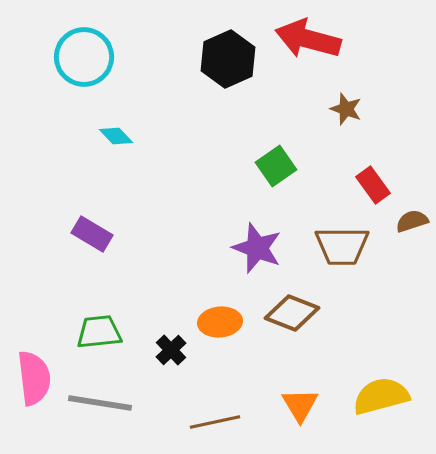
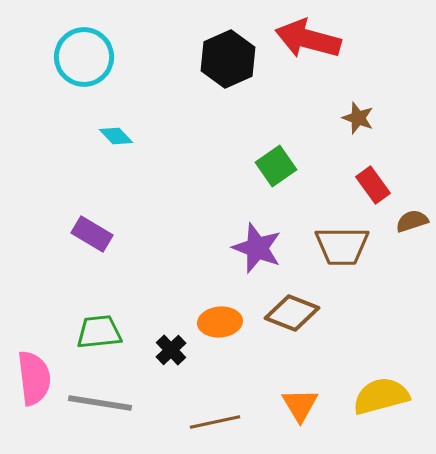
brown star: moved 12 px right, 9 px down
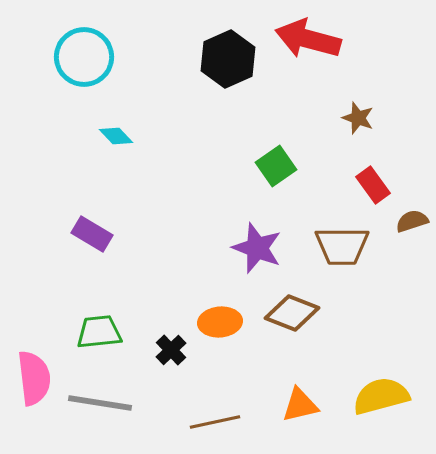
orange triangle: rotated 48 degrees clockwise
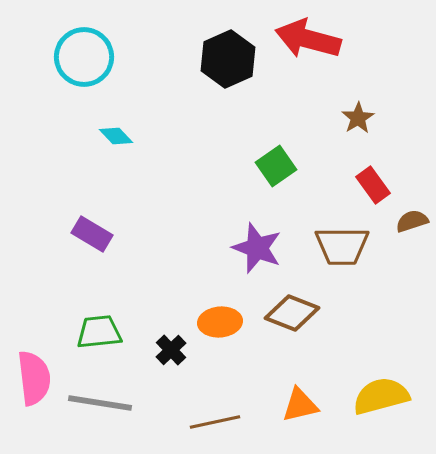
brown star: rotated 20 degrees clockwise
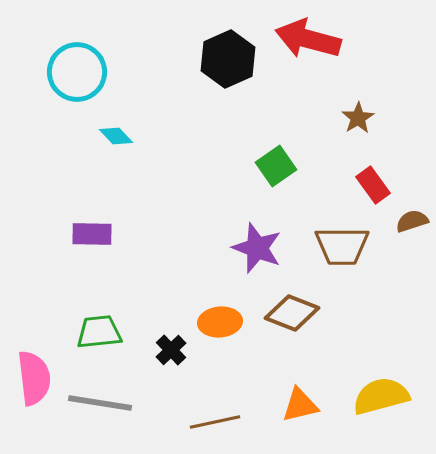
cyan circle: moved 7 px left, 15 px down
purple rectangle: rotated 30 degrees counterclockwise
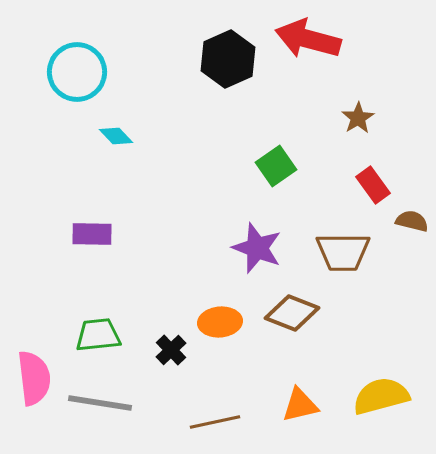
brown semicircle: rotated 32 degrees clockwise
brown trapezoid: moved 1 px right, 6 px down
green trapezoid: moved 1 px left, 3 px down
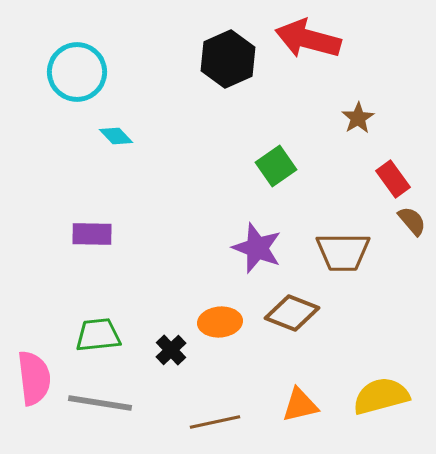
red rectangle: moved 20 px right, 6 px up
brown semicircle: rotated 36 degrees clockwise
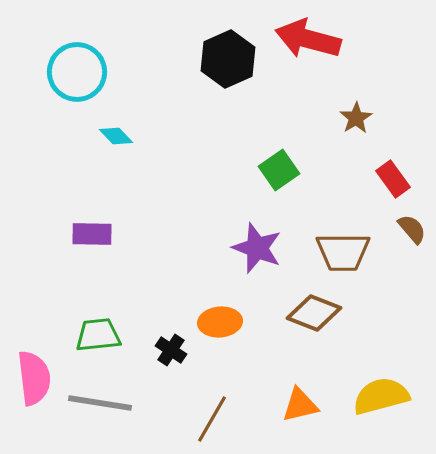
brown star: moved 2 px left
green square: moved 3 px right, 4 px down
brown semicircle: moved 8 px down
brown diamond: moved 22 px right
black cross: rotated 12 degrees counterclockwise
brown line: moved 3 px left, 3 px up; rotated 48 degrees counterclockwise
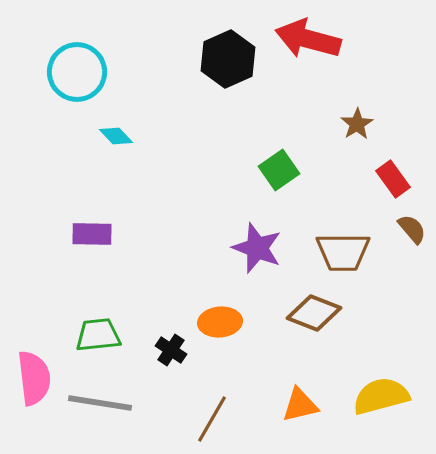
brown star: moved 1 px right, 6 px down
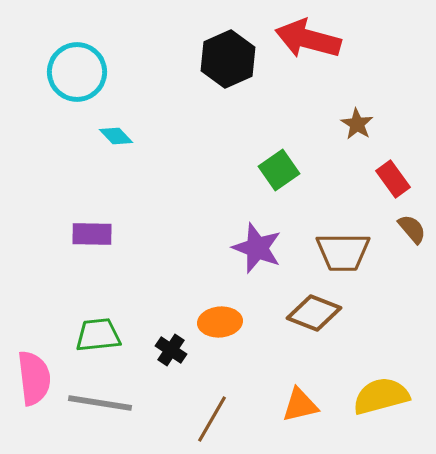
brown star: rotated 8 degrees counterclockwise
